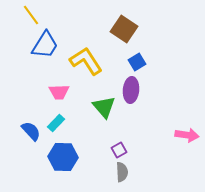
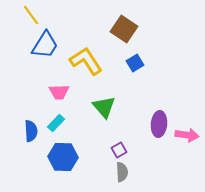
blue square: moved 2 px left, 1 px down
purple ellipse: moved 28 px right, 34 px down
blue semicircle: rotated 40 degrees clockwise
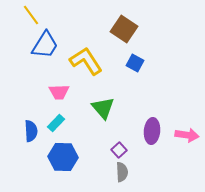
blue square: rotated 30 degrees counterclockwise
green triangle: moved 1 px left, 1 px down
purple ellipse: moved 7 px left, 7 px down
purple square: rotated 14 degrees counterclockwise
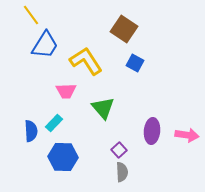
pink trapezoid: moved 7 px right, 1 px up
cyan rectangle: moved 2 px left
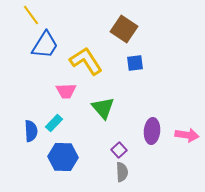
blue square: rotated 36 degrees counterclockwise
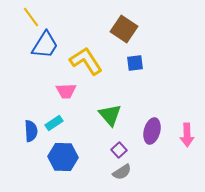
yellow line: moved 2 px down
green triangle: moved 7 px right, 7 px down
cyan rectangle: rotated 12 degrees clockwise
purple ellipse: rotated 10 degrees clockwise
pink arrow: rotated 80 degrees clockwise
gray semicircle: rotated 60 degrees clockwise
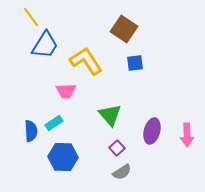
purple square: moved 2 px left, 2 px up
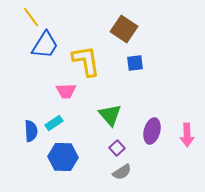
yellow L-shape: rotated 24 degrees clockwise
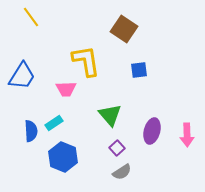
blue trapezoid: moved 23 px left, 31 px down
blue square: moved 4 px right, 7 px down
pink trapezoid: moved 2 px up
blue hexagon: rotated 20 degrees clockwise
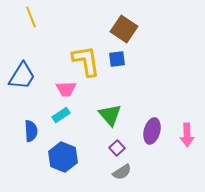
yellow line: rotated 15 degrees clockwise
blue square: moved 22 px left, 11 px up
cyan rectangle: moved 7 px right, 8 px up
